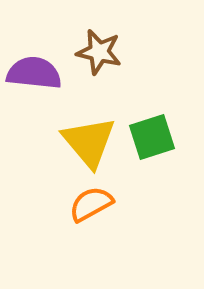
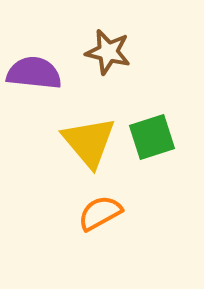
brown star: moved 9 px right
orange semicircle: moved 9 px right, 9 px down
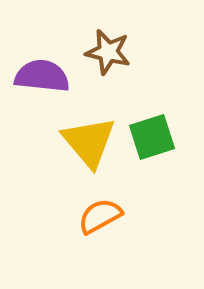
purple semicircle: moved 8 px right, 3 px down
orange semicircle: moved 3 px down
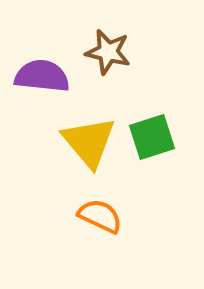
orange semicircle: rotated 54 degrees clockwise
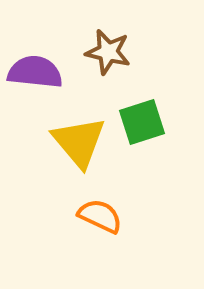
purple semicircle: moved 7 px left, 4 px up
green square: moved 10 px left, 15 px up
yellow triangle: moved 10 px left
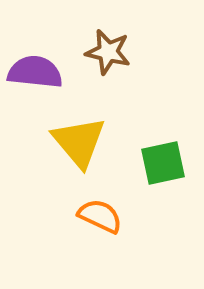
green square: moved 21 px right, 41 px down; rotated 6 degrees clockwise
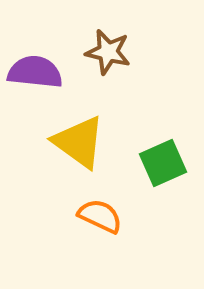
yellow triangle: rotated 14 degrees counterclockwise
green square: rotated 12 degrees counterclockwise
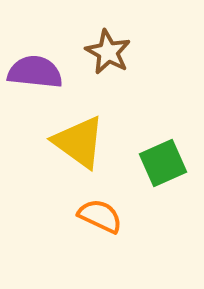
brown star: rotated 15 degrees clockwise
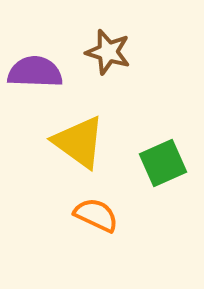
brown star: rotated 12 degrees counterclockwise
purple semicircle: rotated 4 degrees counterclockwise
orange semicircle: moved 4 px left, 1 px up
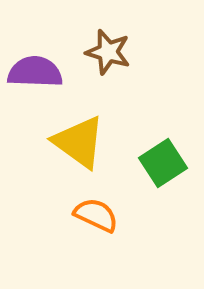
green square: rotated 9 degrees counterclockwise
